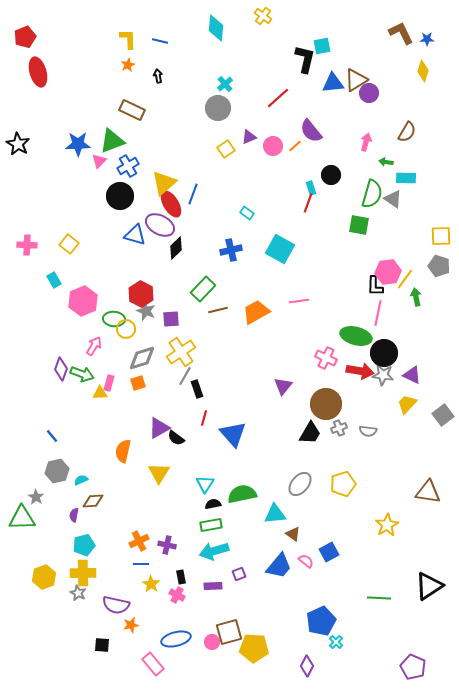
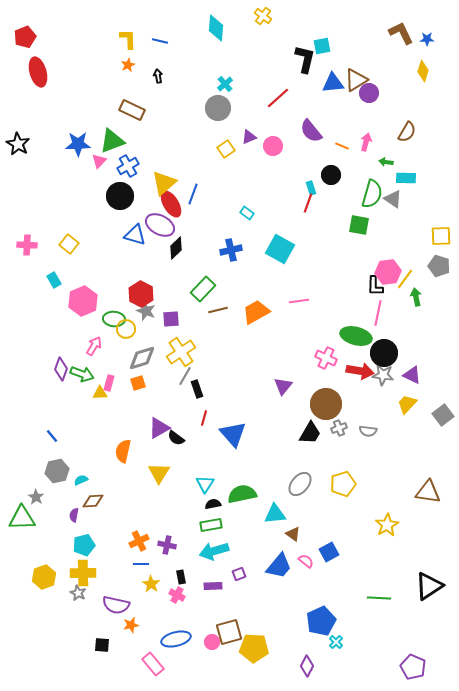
orange line at (295, 146): moved 47 px right; rotated 64 degrees clockwise
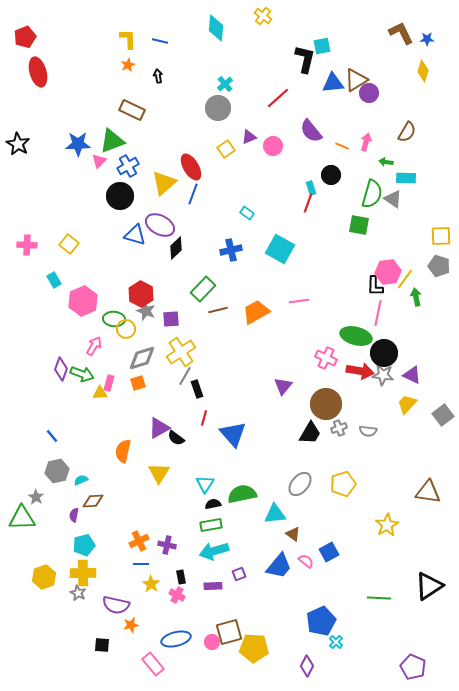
red ellipse at (171, 204): moved 20 px right, 37 px up
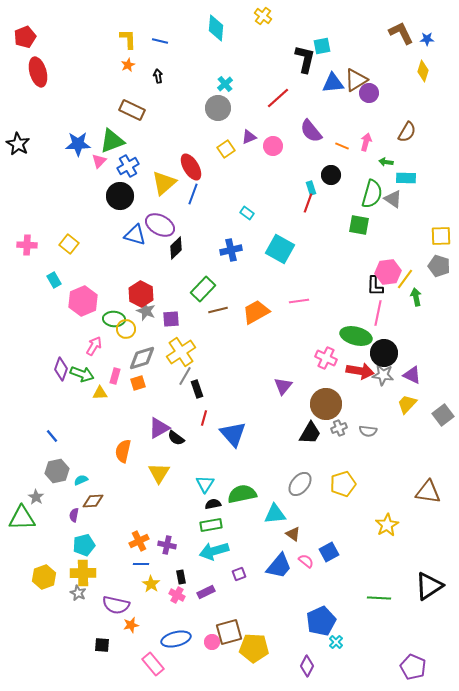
pink rectangle at (109, 383): moved 6 px right, 7 px up
purple rectangle at (213, 586): moved 7 px left, 6 px down; rotated 24 degrees counterclockwise
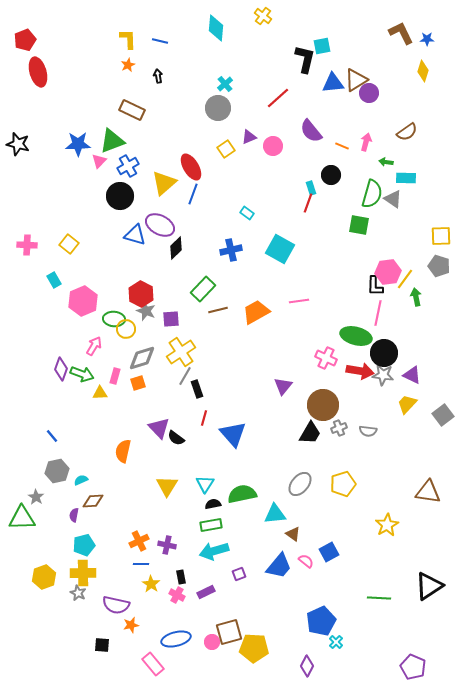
red pentagon at (25, 37): moved 3 px down
brown semicircle at (407, 132): rotated 25 degrees clockwise
black star at (18, 144): rotated 15 degrees counterclockwise
brown circle at (326, 404): moved 3 px left, 1 px down
purple triangle at (159, 428): rotated 45 degrees counterclockwise
yellow triangle at (159, 473): moved 8 px right, 13 px down
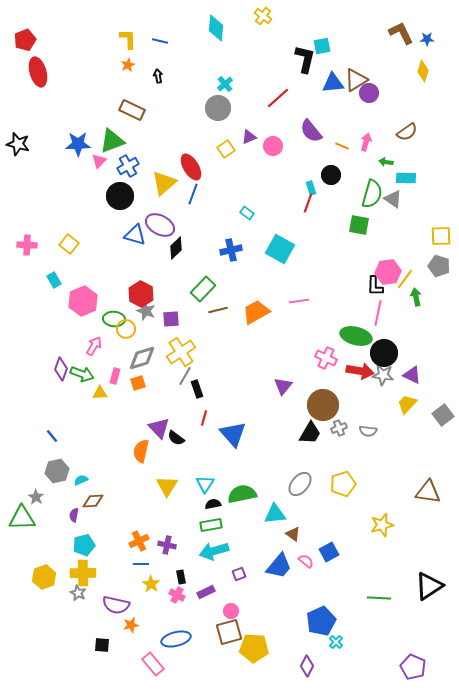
orange semicircle at (123, 451): moved 18 px right
yellow star at (387, 525): moved 5 px left; rotated 15 degrees clockwise
pink circle at (212, 642): moved 19 px right, 31 px up
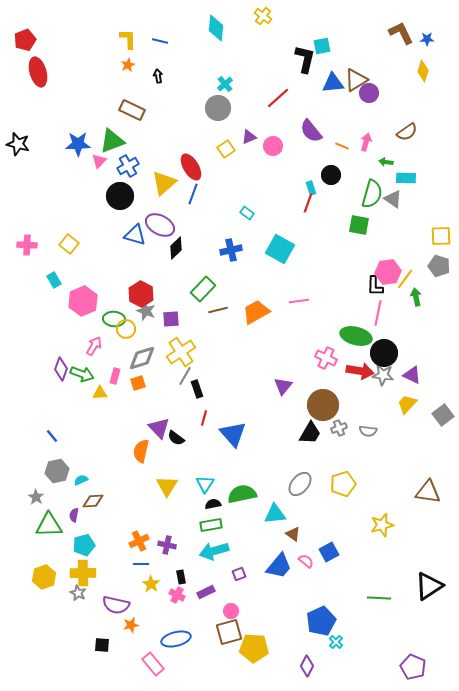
green triangle at (22, 518): moved 27 px right, 7 px down
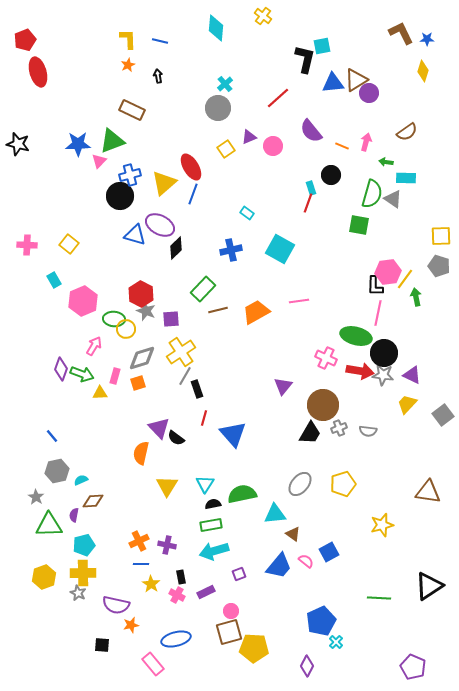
blue cross at (128, 166): moved 2 px right, 9 px down; rotated 15 degrees clockwise
orange semicircle at (141, 451): moved 2 px down
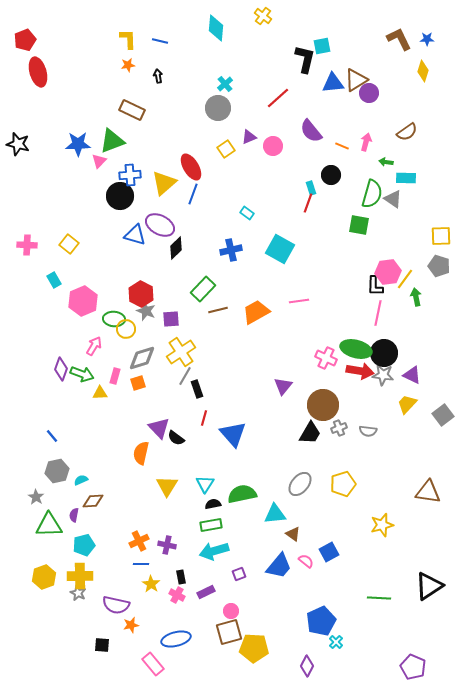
brown L-shape at (401, 33): moved 2 px left, 6 px down
orange star at (128, 65): rotated 16 degrees clockwise
blue cross at (130, 175): rotated 10 degrees clockwise
green ellipse at (356, 336): moved 13 px down
yellow cross at (83, 573): moved 3 px left, 3 px down
